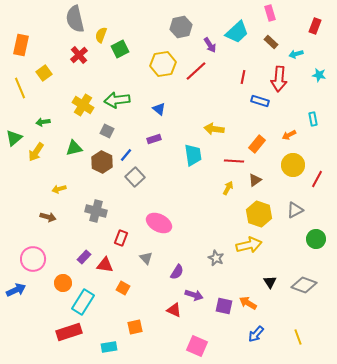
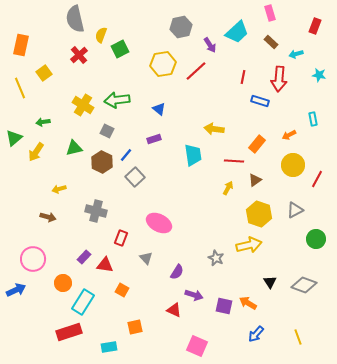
orange square at (123, 288): moved 1 px left, 2 px down
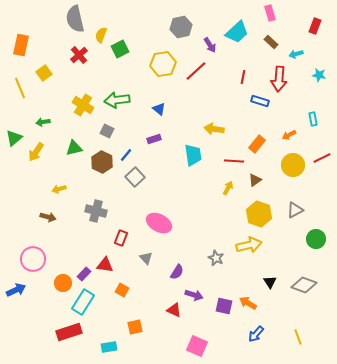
red line at (317, 179): moved 5 px right, 21 px up; rotated 36 degrees clockwise
purple rectangle at (84, 257): moved 17 px down
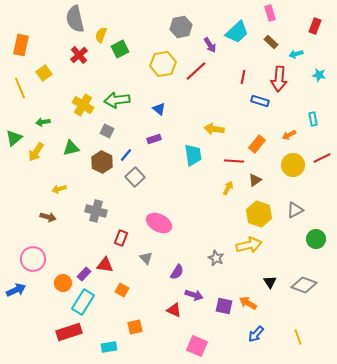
green triangle at (74, 148): moved 3 px left
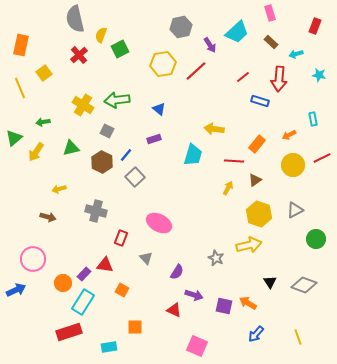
red line at (243, 77): rotated 40 degrees clockwise
cyan trapezoid at (193, 155): rotated 25 degrees clockwise
orange square at (135, 327): rotated 14 degrees clockwise
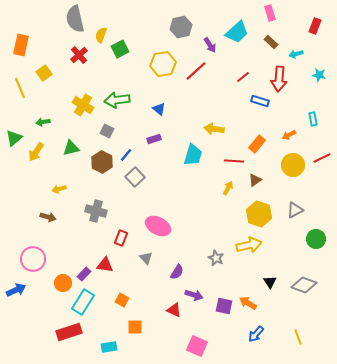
pink ellipse at (159, 223): moved 1 px left, 3 px down
orange square at (122, 290): moved 10 px down
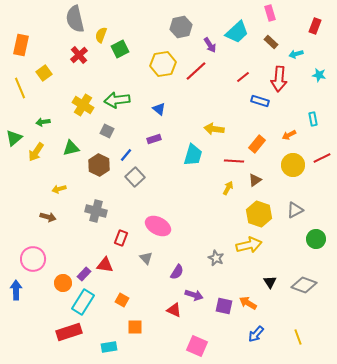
brown hexagon at (102, 162): moved 3 px left, 3 px down
blue arrow at (16, 290): rotated 66 degrees counterclockwise
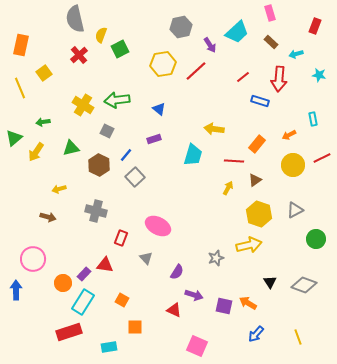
gray star at (216, 258): rotated 28 degrees clockwise
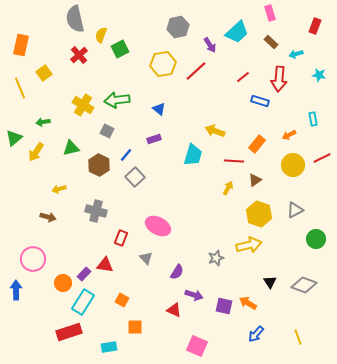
gray hexagon at (181, 27): moved 3 px left
yellow arrow at (214, 129): moved 1 px right, 2 px down; rotated 12 degrees clockwise
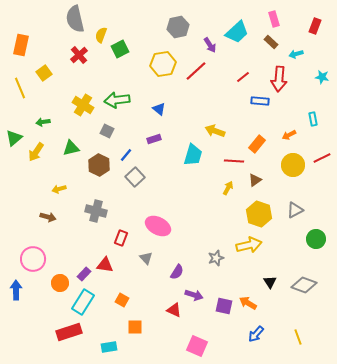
pink rectangle at (270, 13): moved 4 px right, 6 px down
cyan star at (319, 75): moved 3 px right, 2 px down
blue rectangle at (260, 101): rotated 12 degrees counterclockwise
orange circle at (63, 283): moved 3 px left
